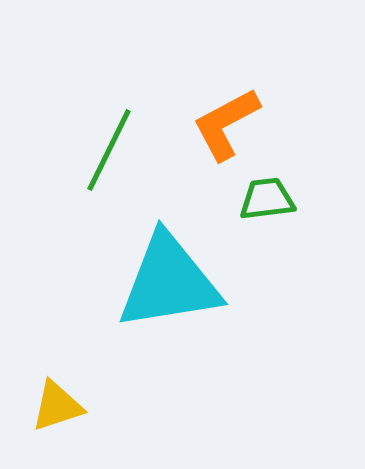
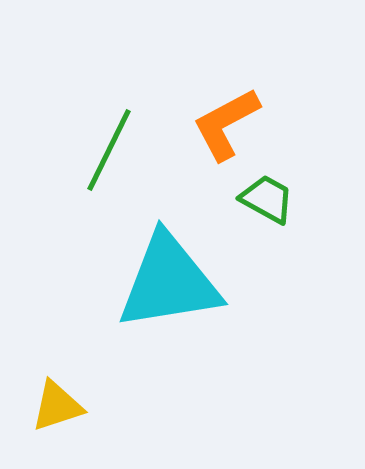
green trapezoid: rotated 36 degrees clockwise
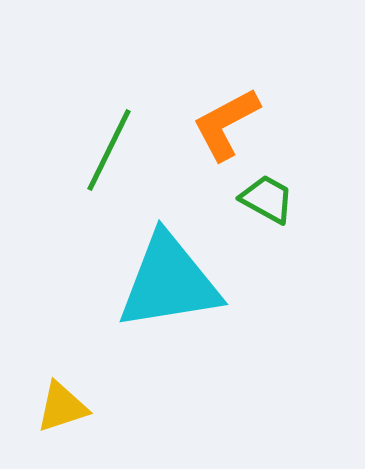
yellow triangle: moved 5 px right, 1 px down
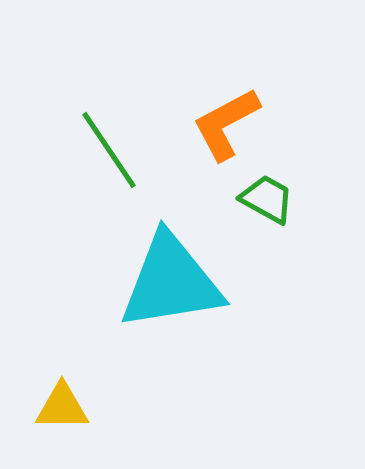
green line: rotated 60 degrees counterclockwise
cyan triangle: moved 2 px right
yellow triangle: rotated 18 degrees clockwise
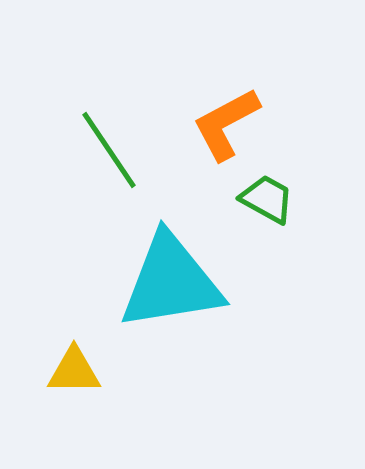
yellow triangle: moved 12 px right, 36 px up
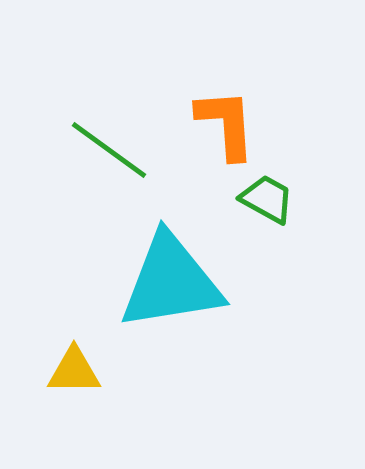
orange L-shape: rotated 114 degrees clockwise
green line: rotated 20 degrees counterclockwise
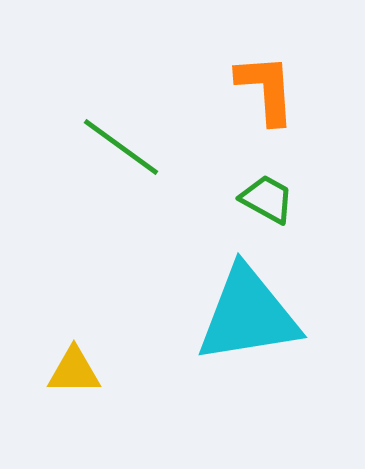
orange L-shape: moved 40 px right, 35 px up
green line: moved 12 px right, 3 px up
cyan triangle: moved 77 px right, 33 px down
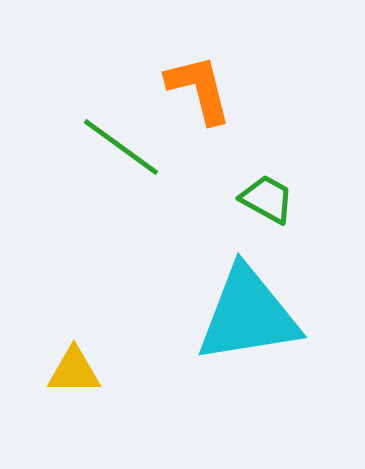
orange L-shape: moved 67 px left; rotated 10 degrees counterclockwise
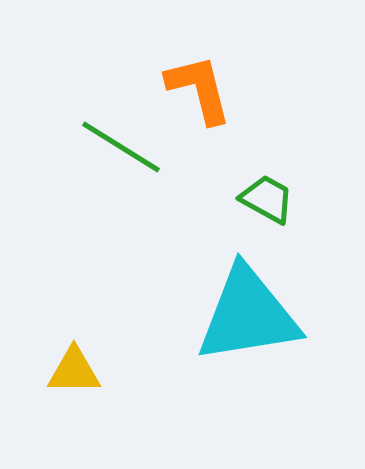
green line: rotated 4 degrees counterclockwise
